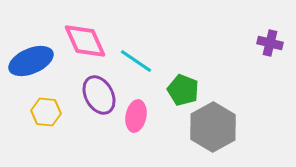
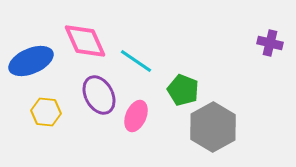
pink ellipse: rotated 12 degrees clockwise
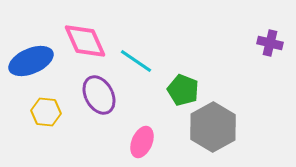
pink ellipse: moved 6 px right, 26 px down
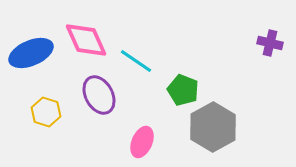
pink diamond: moved 1 px right, 1 px up
blue ellipse: moved 8 px up
yellow hexagon: rotated 12 degrees clockwise
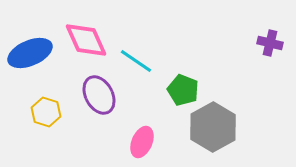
blue ellipse: moved 1 px left
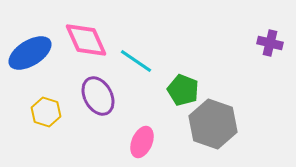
blue ellipse: rotated 9 degrees counterclockwise
purple ellipse: moved 1 px left, 1 px down
gray hexagon: moved 3 px up; rotated 12 degrees counterclockwise
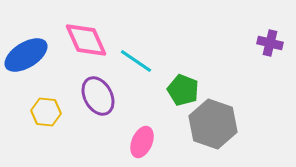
blue ellipse: moved 4 px left, 2 px down
yellow hexagon: rotated 12 degrees counterclockwise
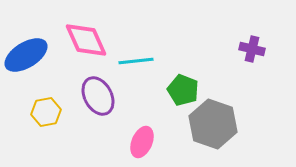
purple cross: moved 18 px left, 6 px down
cyan line: rotated 40 degrees counterclockwise
yellow hexagon: rotated 16 degrees counterclockwise
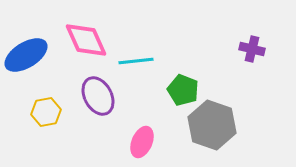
gray hexagon: moved 1 px left, 1 px down
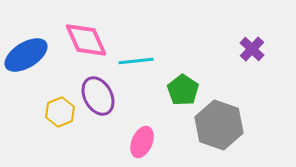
purple cross: rotated 30 degrees clockwise
green pentagon: rotated 12 degrees clockwise
yellow hexagon: moved 14 px right; rotated 12 degrees counterclockwise
gray hexagon: moved 7 px right
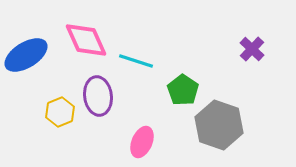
cyan line: rotated 24 degrees clockwise
purple ellipse: rotated 21 degrees clockwise
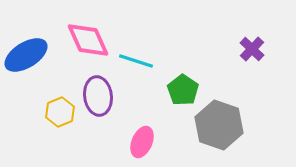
pink diamond: moved 2 px right
